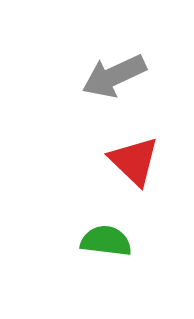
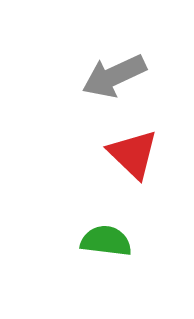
red triangle: moved 1 px left, 7 px up
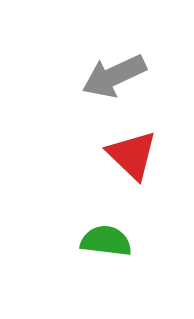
red triangle: moved 1 px left, 1 px down
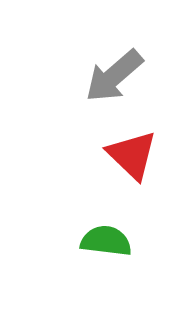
gray arrow: rotated 16 degrees counterclockwise
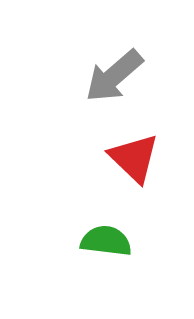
red triangle: moved 2 px right, 3 px down
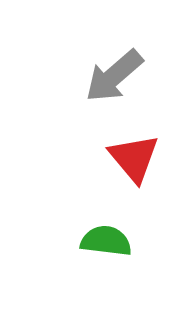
red triangle: rotated 6 degrees clockwise
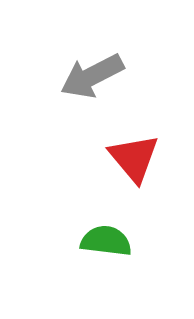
gray arrow: moved 22 px left; rotated 14 degrees clockwise
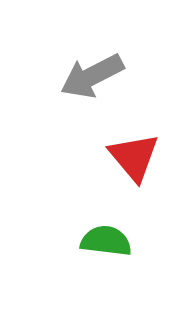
red triangle: moved 1 px up
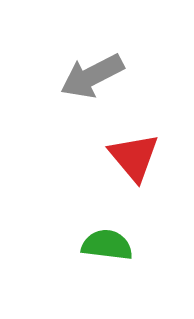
green semicircle: moved 1 px right, 4 px down
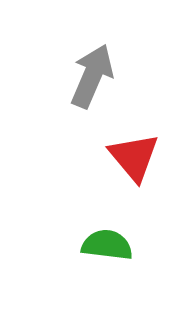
gray arrow: rotated 140 degrees clockwise
